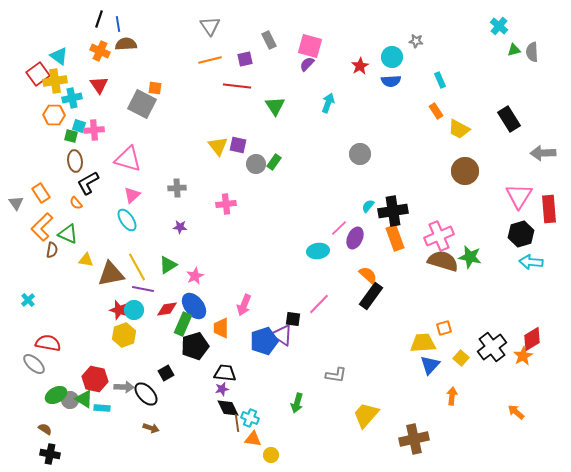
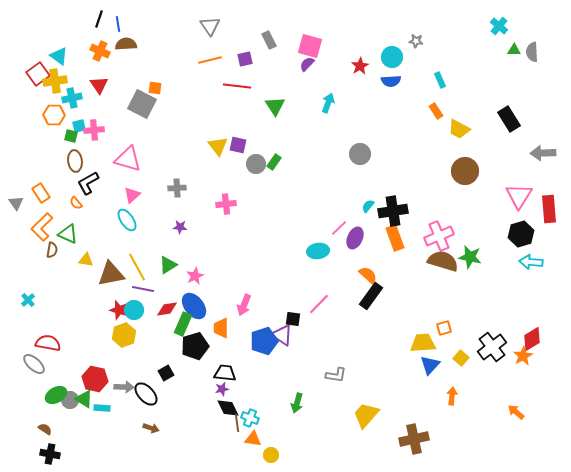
green triangle at (514, 50): rotated 16 degrees clockwise
cyan square at (79, 126): rotated 32 degrees counterclockwise
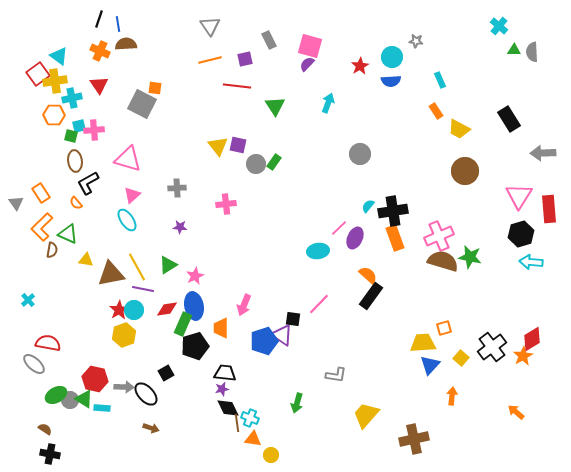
blue ellipse at (194, 306): rotated 28 degrees clockwise
red star at (119, 310): rotated 24 degrees clockwise
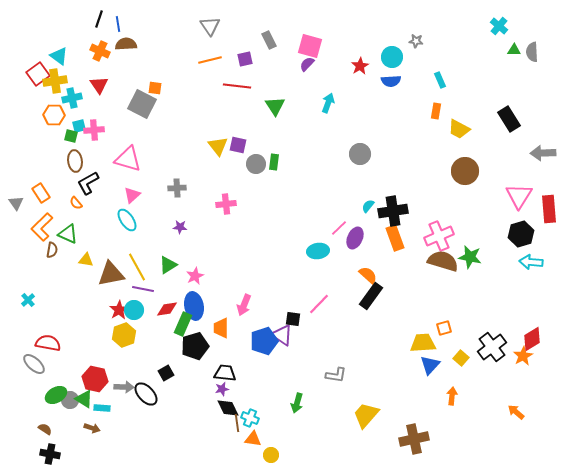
orange rectangle at (436, 111): rotated 42 degrees clockwise
green rectangle at (274, 162): rotated 28 degrees counterclockwise
brown arrow at (151, 428): moved 59 px left
